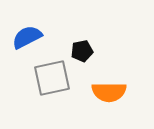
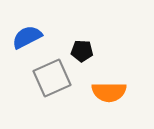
black pentagon: rotated 15 degrees clockwise
gray square: rotated 12 degrees counterclockwise
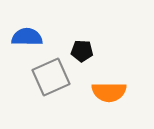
blue semicircle: rotated 28 degrees clockwise
gray square: moved 1 px left, 1 px up
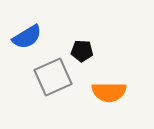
blue semicircle: rotated 148 degrees clockwise
gray square: moved 2 px right
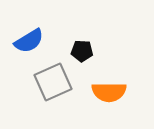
blue semicircle: moved 2 px right, 4 px down
gray square: moved 5 px down
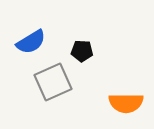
blue semicircle: moved 2 px right, 1 px down
orange semicircle: moved 17 px right, 11 px down
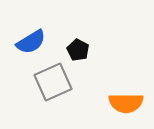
black pentagon: moved 4 px left, 1 px up; rotated 25 degrees clockwise
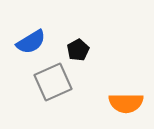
black pentagon: rotated 15 degrees clockwise
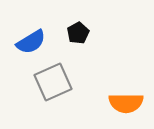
black pentagon: moved 17 px up
